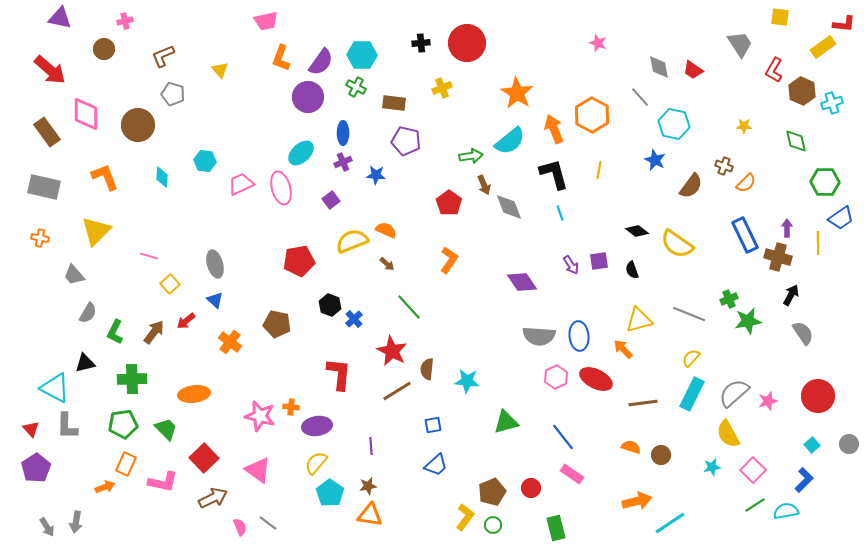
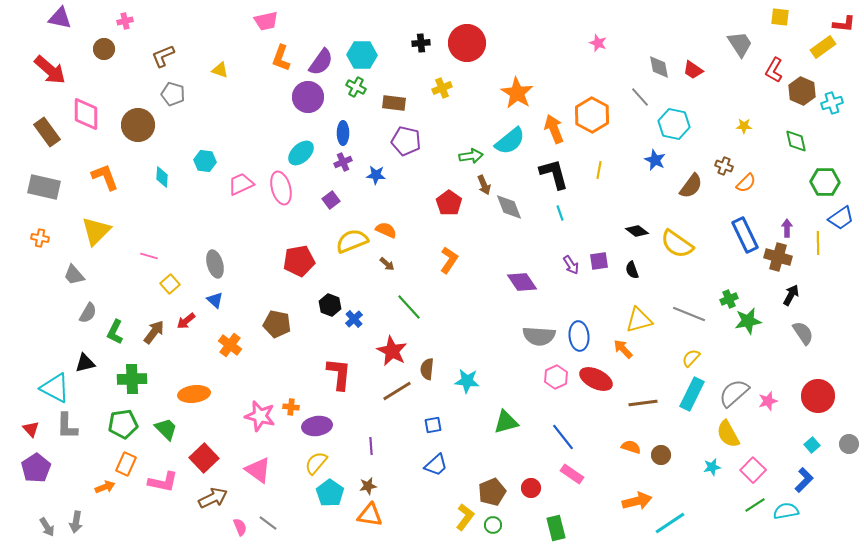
yellow triangle at (220, 70): rotated 30 degrees counterclockwise
orange cross at (230, 342): moved 3 px down
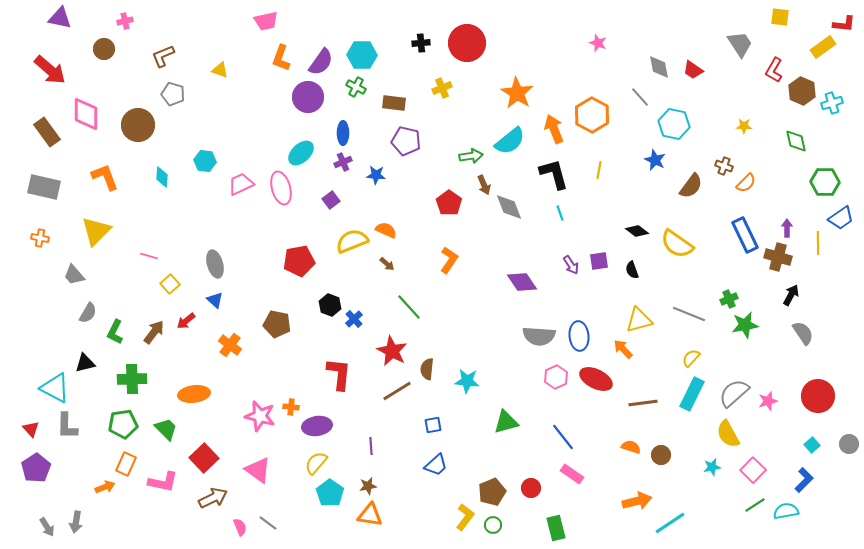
green star at (748, 321): moved 3 px left, 4 px down
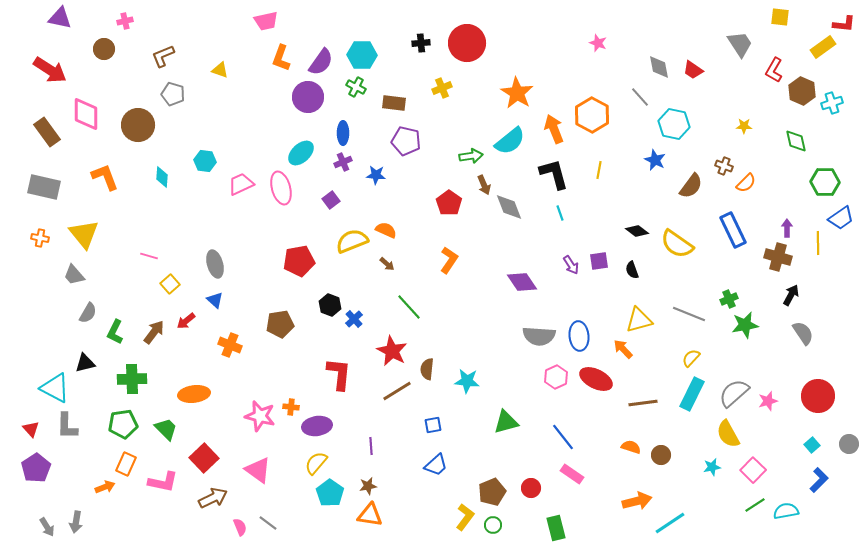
red arrow at (50, 70): rotated 8 degrees counterclockwise
yellow triangle at (96, 231): moved 12 px left, 3 px down; rotated 24 degrees counterclockwise
blue rectangle at (745, 235): moved 12 px left, 5 px up
brown pentagon at (277, 324): moved 3 px right; rotated 20 degrees counterclockwise
orange cross at (230, 345): rotated 15 degrees counterclockwise
blue L-shape at (804, 480): moved 15 px right
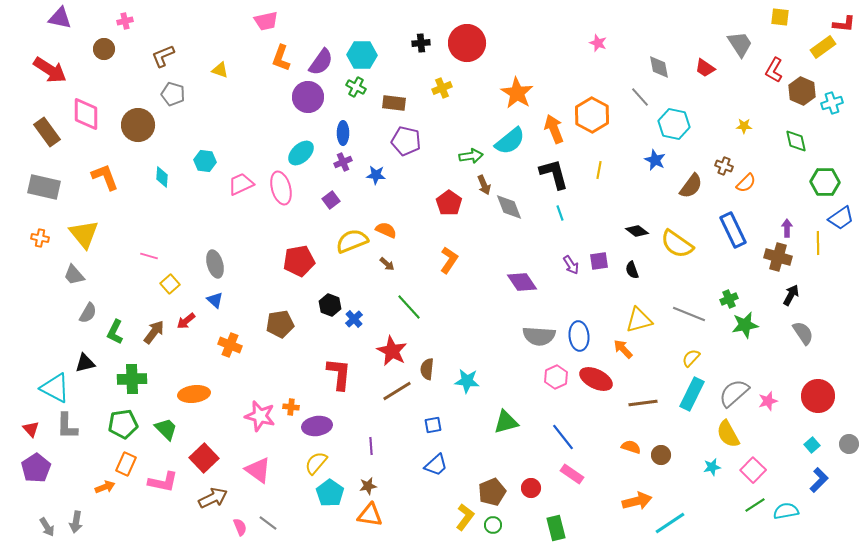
red trapezoid at (693, 70): moved 12 px right, 2 px up
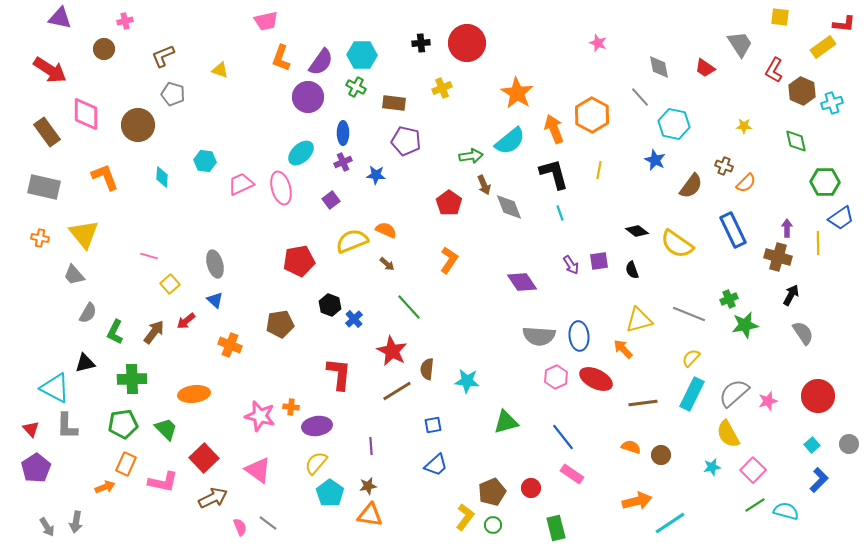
cyan semicircle at (786, 511): rotated 25 degrees clockwise
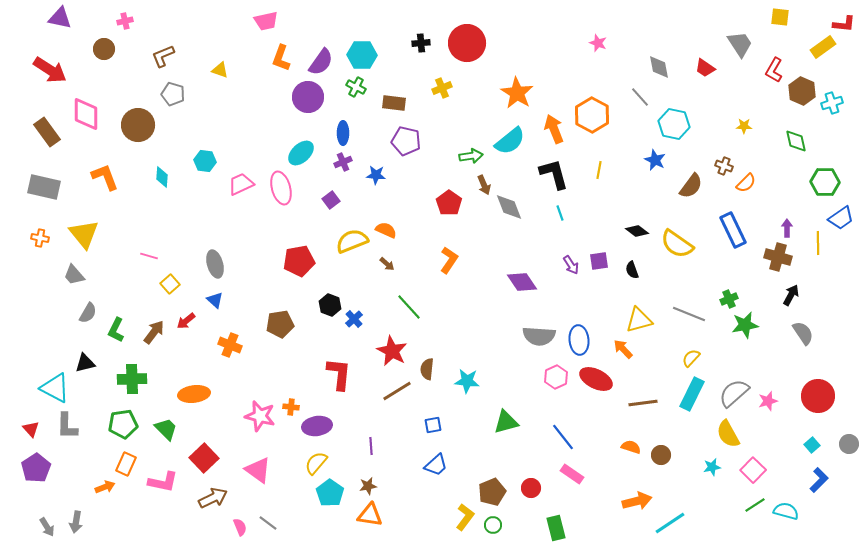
green L-shape at (115, 332): moved 1 px right, 2 px up
blue ellipse at (579, 336): moved 4 px down
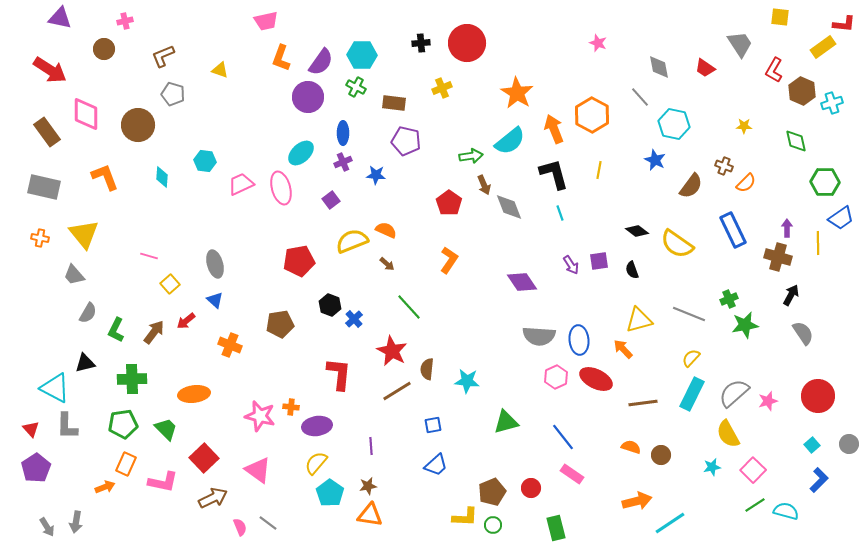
yellow L-shape at (465, 517): rotated 56 degrees clockwise
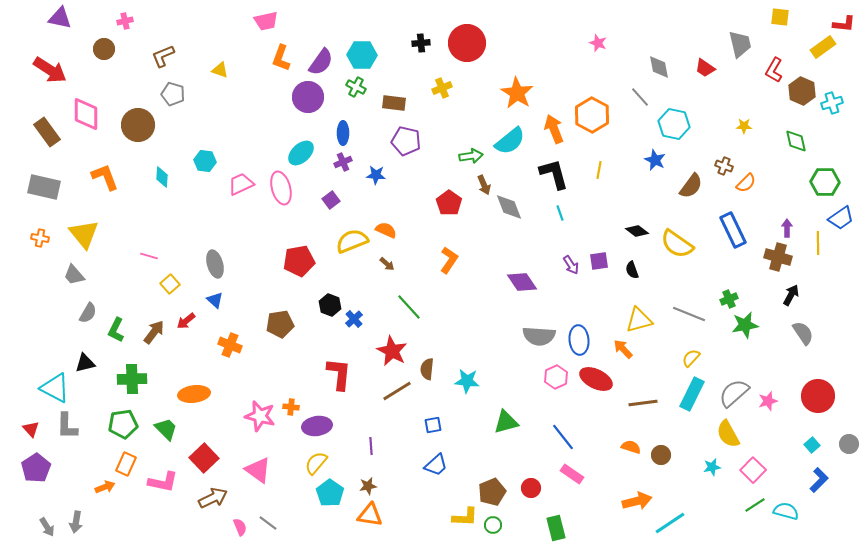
gray trapezoid at (740, 44): rotated 20 degrees clockwise
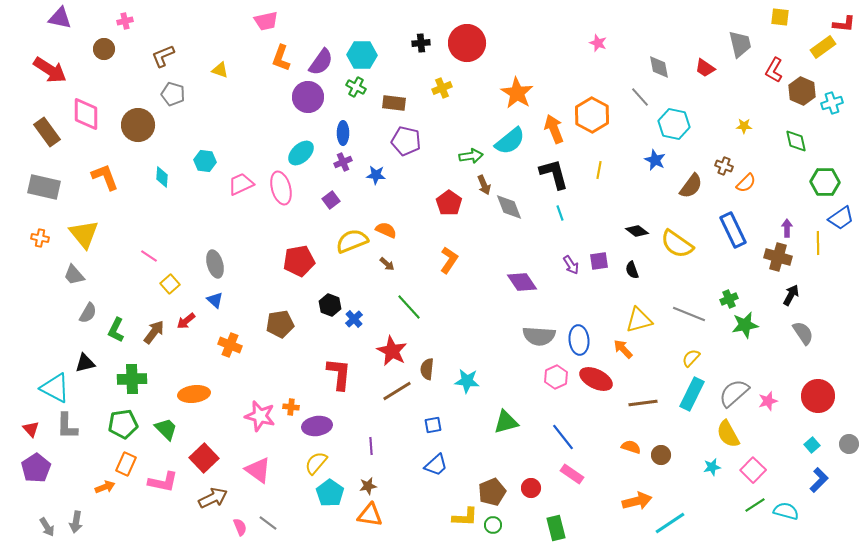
pink line at (149, 256): rotated 18 degrees clockwise
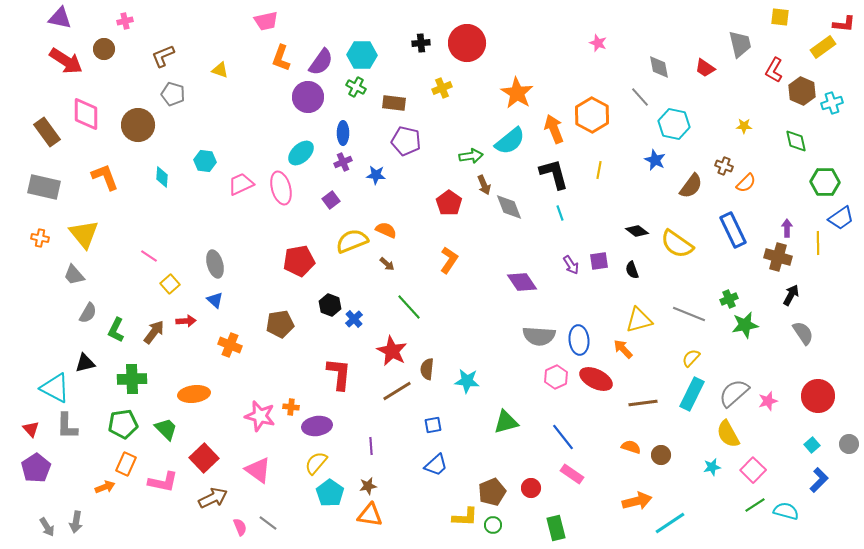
red arrow at (50, 70): moved 16 px right, 9 px up
red arrow at (186, 321): rotated 144 degrees counterclockwise
